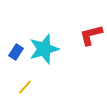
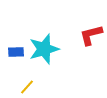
blue rectangle: rotated 56 degrees clockwise
yellow line: moved 2 px right
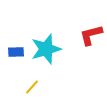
cyan star: moved 2 px right
yellow line: moved 5 px right
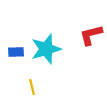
yellow line: rotated 56 degrees counterclockwise
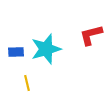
yellow line: moved 5 px left, 4 px up
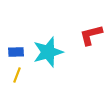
cyan star: moved 2 px right, 3 px down
yellow line: moved 10 px left, 8 px up; rotated 35 degrees clockwise
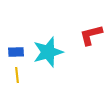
yellow line: rotated 28 degrees counterclockwise
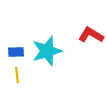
red L-shape: rotated 45 degrees clockwise
cyan star: moved 1 px left, 1 px up
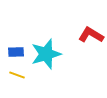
cyan star: moved 1 px left, 3 px down
yellow line: rotated 63 degrees counterclockwise
